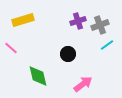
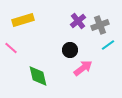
purple cross: rotated 21 degrees counterclockwise
cyan line: moved 1 px right
black circle: moved 2 px right, 4 px up
pink arrow: moved 16 px up
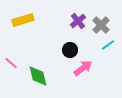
gray cross: moved 1 px right; rotated 24 degrees counterclockwise
pink line: moved 15 px down
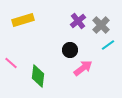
green diamond: rotated 20 degrees clockwise
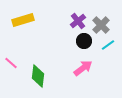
black circle: moved 14 px right, 9 px up
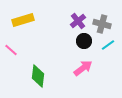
gray cross: moved 1 px right, 1 px up; rotated 30 degrees counterclockwise
pink line: moved 13 px up
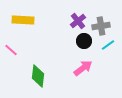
yellow rectangle: rotated 20 degrees clockwise
gray cross: moved 1 px left, 2 px down; rotated 24 degrees counterclockwise
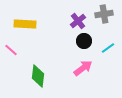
yellow rectangle: moved 2 px right, 4 px down
gray cross: moved 3 px right, 12 px up
cyan line: moved 3 px down
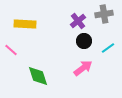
green diamond: rotated 25 degrees counterclockwise
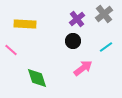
gray cross: rotated 30 degrees counterclockwise
purple cross: moved 1 px left, 2 px up
black circle: moved 11 px left
cyan line: moved 2 px left, 1 px up
green diamond: moved 1 px left, 2 px down
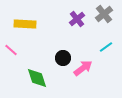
black circle: moved 10 px left, 17 px down
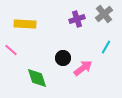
purple cross: rotated 21 degrees clockwise
cyan line: rotated 24 degrees counterclockwise
